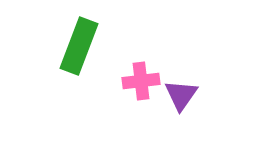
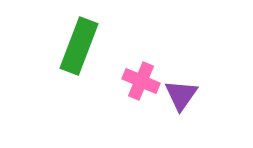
pink cross: rotated 30 degrees clockwise
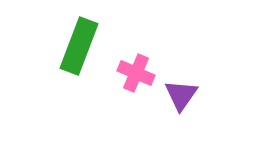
pink cross: moved 5 px left, 8 px up
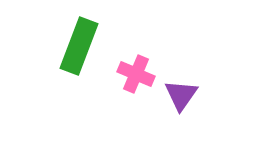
pink cross: moved 1 px down
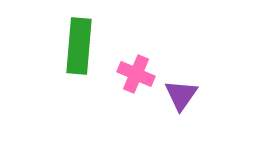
green rectangle: rotated 16 degrees counterclockwise
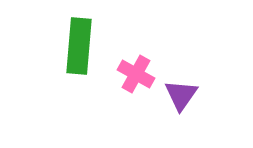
pink cross: rotated 6 degrees clockwise
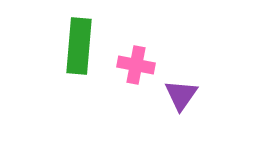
pink cross: moved 9 px up; rotated 18 degrees counterclockwise
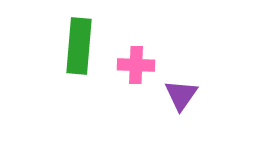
pink cross: rotated 9 degrees counterclockwise
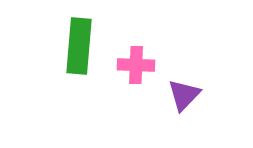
purple triangle: moved 3 px right; rotated 9 degrees clockwise
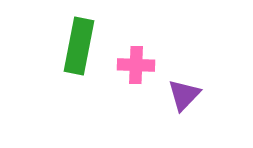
green rectangle: rotated 6 degrees clockwise
